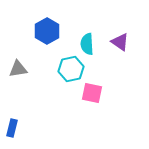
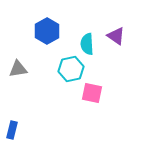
purple triangle: moved 4 px left, 6 px up
blue rectangle: moved 2 px down
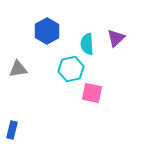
purple triangle: moved 2 px down; rotated 42 degrees clockwise
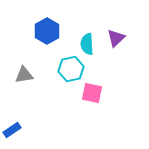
gray triangle: moved 6 px right, 6 px down
blue rectangle: rotated 42 degrees clockwise
